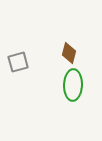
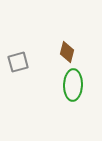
brown diamond: moved 2 px left, 1 px up
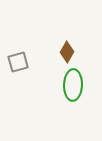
brown diamond: rotated 15 degrees clockwise
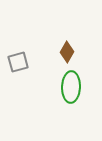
green ellipse: moved 2 px left, 2 px down
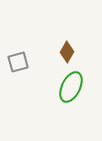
green ellipse: rotated 24 degrees clockwise
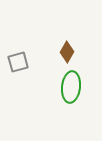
green ellipse: rotated 20 degrees counterclockwise
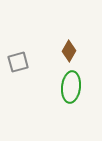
brown diamond: moved 2 px right, 1 px up
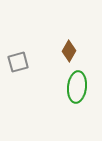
green ellipse: moved 6 px right
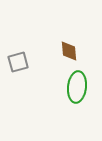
brown diamond: rotated 35 degrees counterclockwise
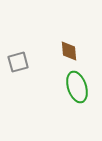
green ellipse: rotated 24 degrees counterclockwise
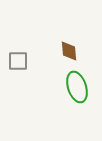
gray square: moved 1 px up; rotated 15 degrees clockwise
